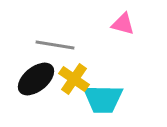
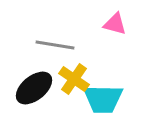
pink triangle: moved 8 px left
black ellipse: moved 2 px left, 9 px down
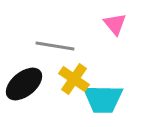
pink triangle: rotated 35 degrees clockwise
gray line: moved 1 px down
black ellipse: moved 10 px left, 4 px up
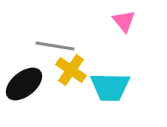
pink triangle: moved 9 px right, 3 px up
yellow cross: moved 3 px left, 9 px up
cyan trapezoid: moved 7 px right, 12 px up
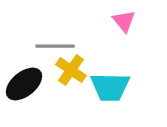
gray line: rotated 9 degrees counterclockwise
